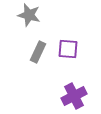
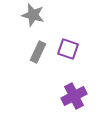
gray star: moved 4 px right
purple square: rotated 15 degrees clockwise
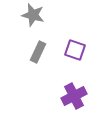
purple square: moved 7 px right, 1 px down
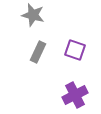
purple cross: moved 1 px right, 1 px up
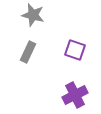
gray rectangle: moved 10 px left
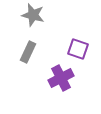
purple square: moved 3 px right, 1 px up
purple cross: moved 14 px left, 17 px up
